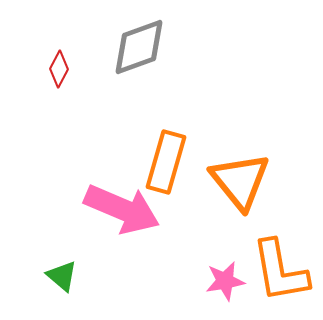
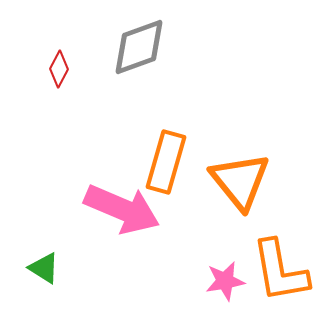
green triangle: moved 18 px left, 8 px up; rotated 8 degrees counterclockwise
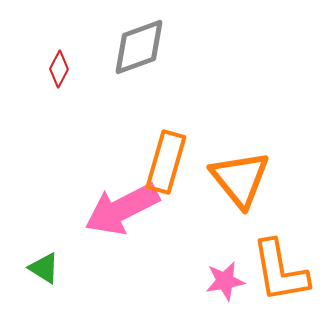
orange triangle: moved 2 px up
pink arrow: rotated 130 degrees clockwise
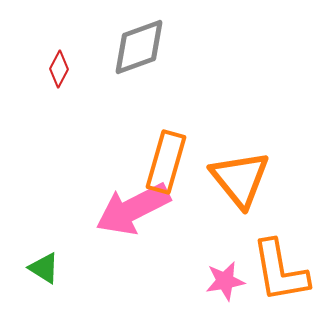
pink arrow: moved 11 px right
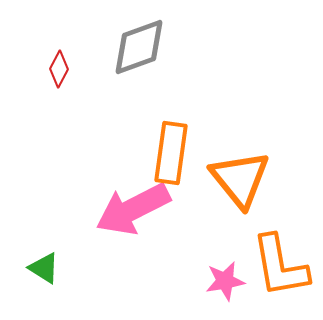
orange rectangle: moved 5 px right, 9 px up; rotated 8 degrees counterclockwise
orange L-shape: moved 5 px up
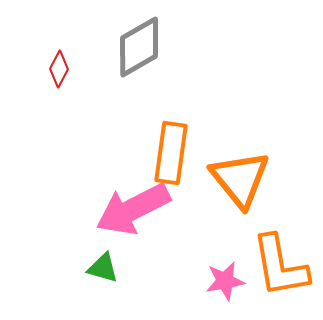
gray diamond: rotated 10 degrees counterclockwise
green triangle: moved 59 px right; rotated 16 degrees counterclockwise
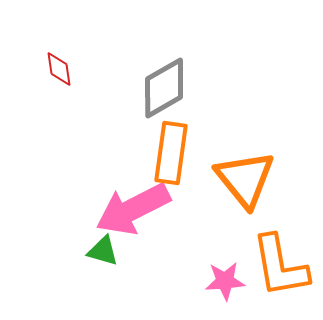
gray diamond: moved 25 px right, 41 px down
red diamond: rotated 36 degrees counterclockwise
orange triangle: moved 5 px right
green triangle: moved 17 px up
pink star: rotated 6 degrees clockwise
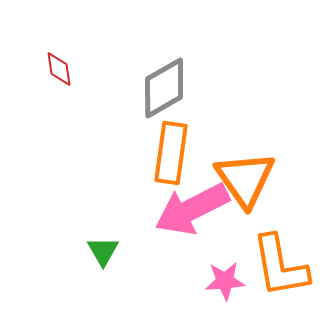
orange triangle: rotated 4 degrees clockwise
pink arrow: moved 59 px right
green triangle: rotated 44 degrees clockwise
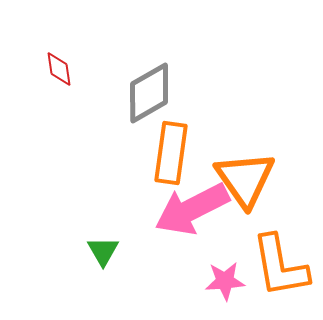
gray diamond: moved 15 px left, 5 px down
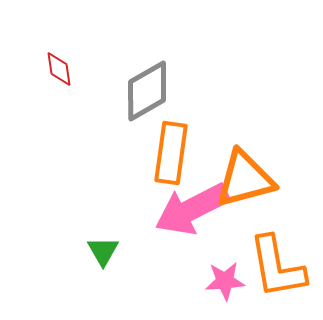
gray diamond: moved 2 px left, 2 px up
orange triangle: rotated 50 degrees clockwise
orange L-shape: moved 3 px left, 1 px down
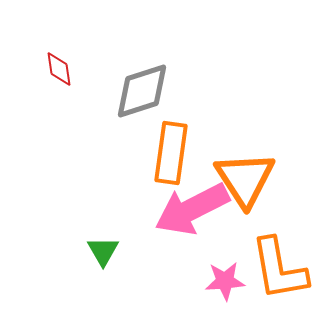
gray diamond: moved 5 px left; rotated 12 degrees clockwise
orange triangle: rotated 48 degrees counterclockwise
orange L-shape: moved 2 px right, 2 px down
